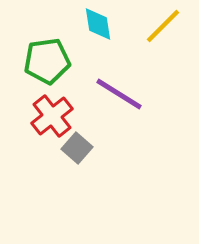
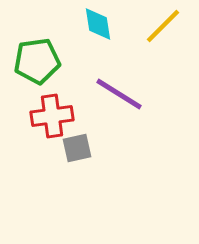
green pentagon: moved 10 px left
red cross: rotated 30 degrees clockwise
gray square: rotated 36 degrees clockwise
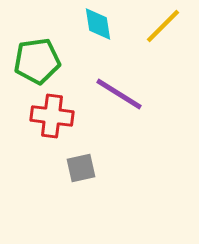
red cross: rotated 15 degrees clockwise
gray square: moved 4 px right, 20 px down
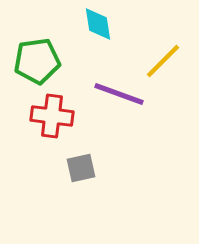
yellow line: moved 35 px down
purple line: rotated 12 degrees counterclockwise
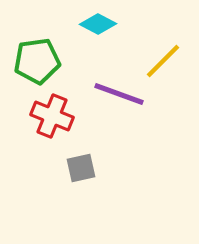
cyan diamond: rotated 54 degrees counterclockwise
red cross: rotated 15 degrees clockwise
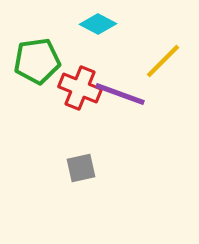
purple line: moved 1 px right
red cross: moved 28 px right, 28 px up
